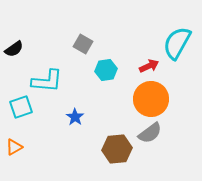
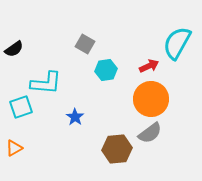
gray square: moved 2 px right
cyan L-shape: moved 1 px left, 2 px down
orange triangle: moved 1 px down
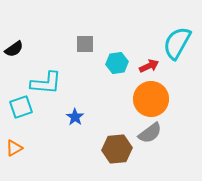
gray square: rotated 30 degrees counterclockwise
cyan hexagon: moved 11 px right, 7 px up
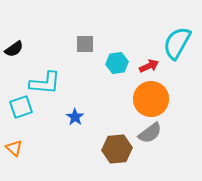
cyan L-shape: moved 1 px left
orange triangle: rotated 48 degrees counterclockwise
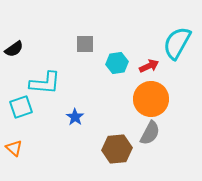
gray semicircle: rotated 25 degrees counterclockwise
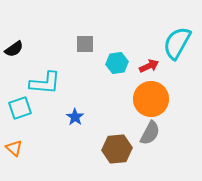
cyan square: moved 1 px left, 1 px down
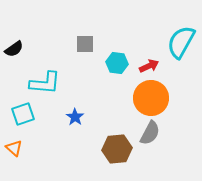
cyan semicircle: moved 4 px right, 1 px up
cyan hexagon: rotated 15 degrees clockwise
orange circle: moved 1 px up
cyan square: moved 3 px right, 6 px down
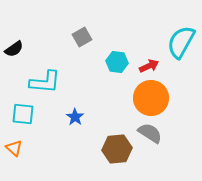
gray square: moved 3 px left, 7 px up; rotated 30 degrees counterclockwise
cyan hexagon: moved 1 px up
cyan L-shape: moved 1 px up
cyan square: rotated 25 degrees clockwise
gray semicircle: rotated 85 degrees counterclockwise
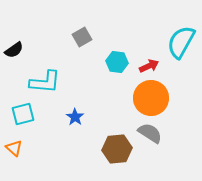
black semicircle: moved 1 px down
cyan square: rotated 20 degrees counterclockwise
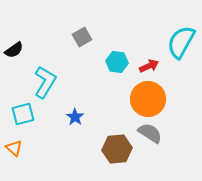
cyan L-shape: rotated 64 degrees counterclockwise
orange circle: moved 3 px left, 1 px down
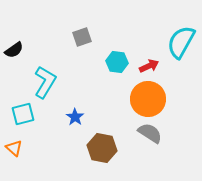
gray square: rotated 12 degrees clockwise
brown hexagon: moved 15 px left, 1 px up; rotated 16 degrees clockwise
